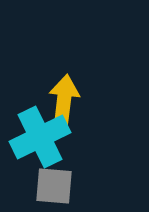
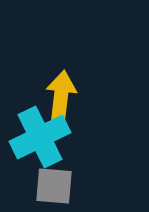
yellow arrow: moved 3 px left, 4 px up
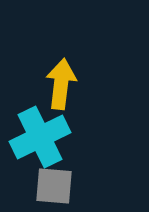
yellow arrow: moved 12 px up
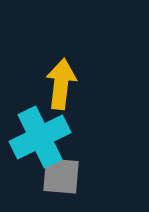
gray square: moved 7 px right, 10 px up
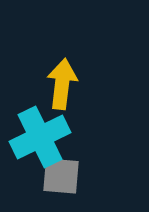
yellow arrow: moved 1 px right
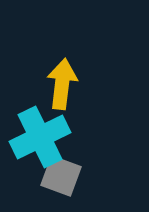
gray square: rotated 15 degrees clockwise
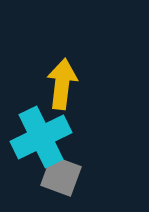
cyan cross: moved 1 px right
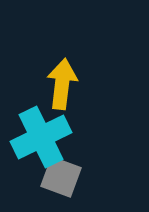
gray square: moved 1 px down
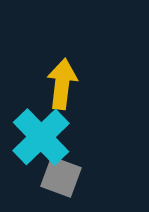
cyan cross: rotated 18 degrees counterclockwise
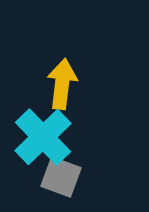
cyan cross: moved 2 px right
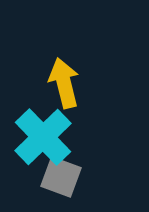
yellow arrow: moved 2 px right, 1 px up; rotated 21 degrees counterclockwise
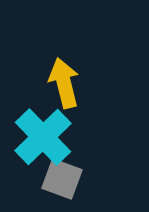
gray square: moved 1 px right, 2 px down
